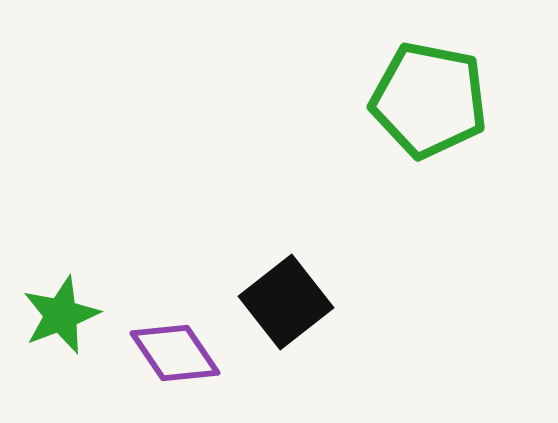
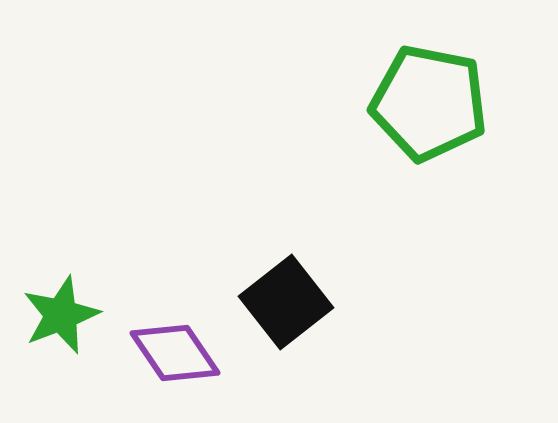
green pentagon: moved 3 px down
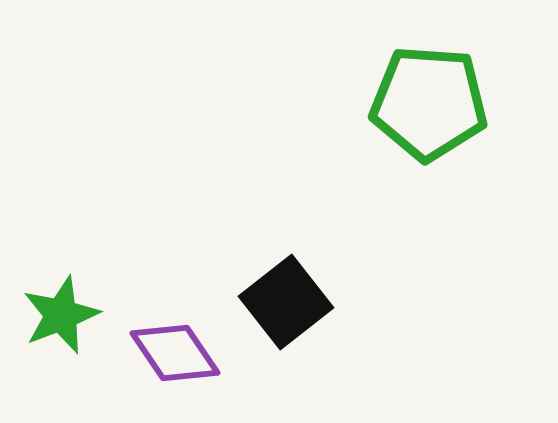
green pentagon: rotated 7 degrees counterclockwise
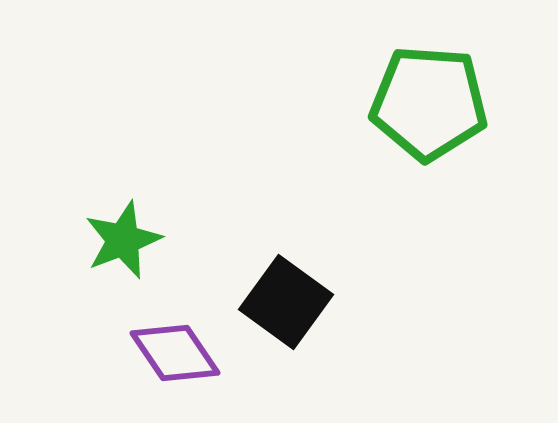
black square: rotated 16 degrees counterclockwise
green star: moved 62 px right, 75 px up
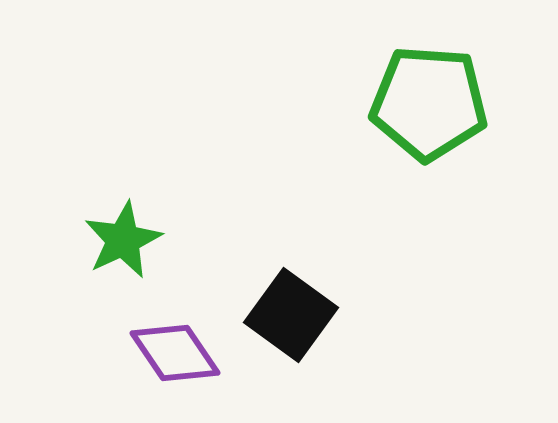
green star: rotated 4 degrees counterclockwise
black square: moved 5 px right, 13 px down
